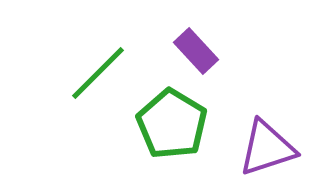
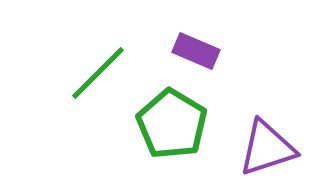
purple rectangle: rotated 24 degrees counterclockwise
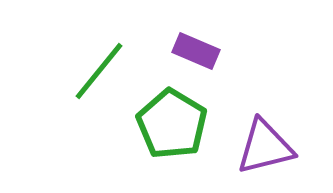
green line: moved 1 px right, 2 px up; rotated 6 degrees counterclockwise
purple triangle: moved 2 px left, 1 px up; rotated 4 degrees clockwise
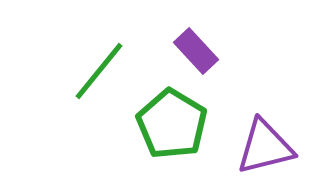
purple rectangle: rotated 24 degrees clockwise
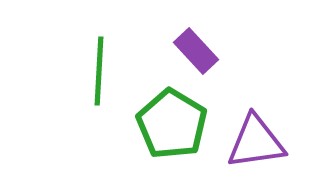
green line: rotated 36 degrees counterclockwise
purple triangle: moved 9 px left, 5 px up; rotated 6 degrees clockwise
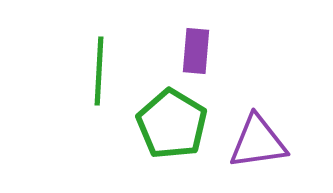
purple rectangle: rotated 48 degrees clockwise
purple triangle: moved 2 px right
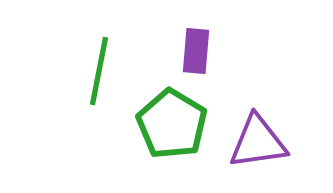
green line: rotated 8 degrees clockwise
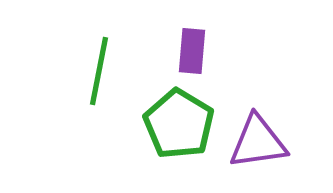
purple rectangle: moved 4 px left
green pentagon: moved 7 px right
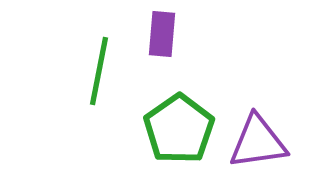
purple rectangle: moved 30 px left, 17 px up
green pentagon: moved 5 px down; rotated 6 degrees clockwise
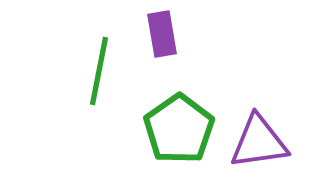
purple rectangle: rotated 15 degrees counterclockwise
purple triangle: moved 1 px right
